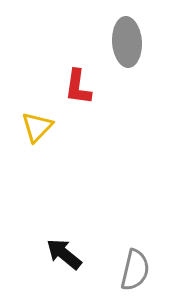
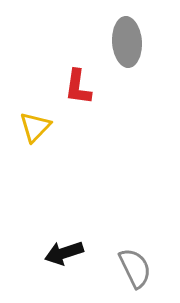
yellow triangle: moved 2 px left
black arrow: moved 1 px up; rotated 57 degrees counterclockwise
gray semicircle: moved 2 px up; rotated 39 degrees counterclockwise
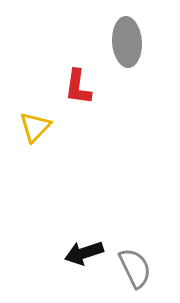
black arrow: moved 20 px right
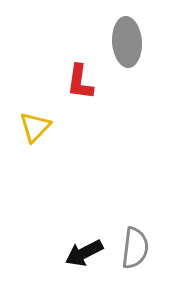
red L-shape: moved 2 px right, 5 px up
black arrow: rotated 9 degrees counterclockwise
gray semicircle: moved 20 px up; rotated 33 degrees clockwise
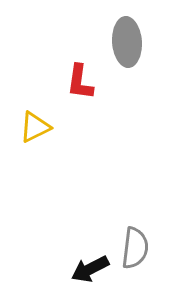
yellow triangle: rotated 20 degrees clockwise
black arrow: moved 6 px right, 16 px down
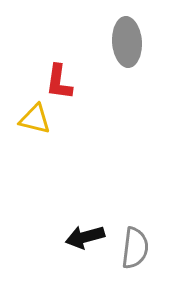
red L-shape: moved 21 px left
yellow triangle: moved 8 px up; rotated 40 degrees clockwise
black arrow: moved 5 px left, 32 px up; rotated 12 degrees clockwise
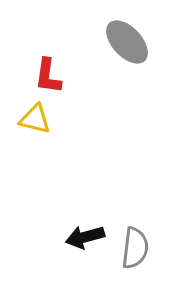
gray ellipse: rotated 39 degrees counterclockwise
red L-shape: moved 11 px left, 6 px up
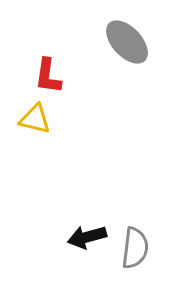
black arrow: moved 2 px right
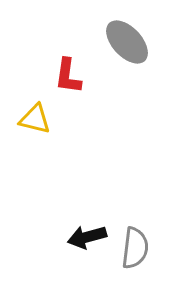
red L-shape: moved 20 px right
